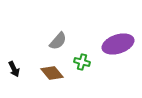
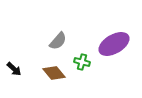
purple ellipse: moved 4 px left; rotated 12 degrees counterclockwise
black arrow: rotated 21 degrees counterclockwise
brown diamond: moved 2 px right
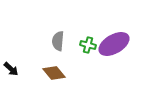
gray semicircle: rotated 144 degrees clockwise
green cross: moved 6 px right, 17 px up
black arrow: moved 3 px left
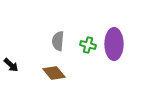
purple ellipse: rotated 60 degrees counterclockwise
black arrow: moved 4 px up
